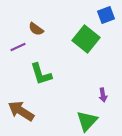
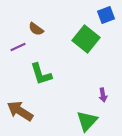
brown arrow: moved 1 px left
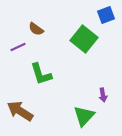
green square: moved 2 px left
green triangle: moved 3 px left, 5 px up
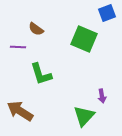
blue square: moved 1 px right, 2 px up
green square: rotated 16 degrees counterclockwise
purple line: rotated 28 degrees clockwise
purple arrow: moved 1 px left, 1 px down
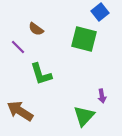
blue square: moved 7 px left, 1 px up; rotated 18 degrees counterclockwise
green square: rotated 8 degrees counterclockwise
purple line: rotated 42 degrees clockwise
